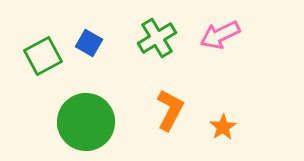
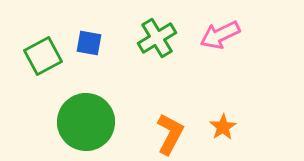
blue square: rotated 20 degrees counterclockwise
orange L-shape: moved 24 px down
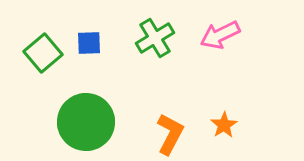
green cross: moved 2 px left
blue square: rotated 12 degrees counterclockwise
green square: moved 3 px up; rotated 12 degrees counterclockwise
orange star: moved 1 px right, 2 px up
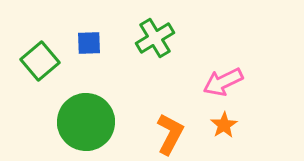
pink arrow: moved 3 px right, 47 px down
green square: moved 3 px left, 8 px down
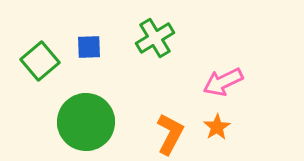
blue square: moved 4 px down
orange star: moved 7 px left, 2 px down
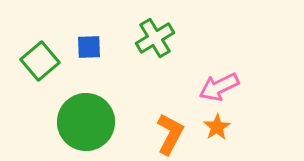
pink arrow: moved 4 px left, 5 px down
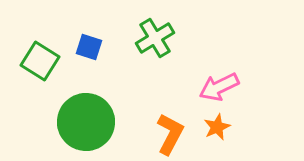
blue square: rotated 20 degrees clockwise
green square: rotated 18 degrees counterclockwise
orange star: rotated 8 degrees clockwise
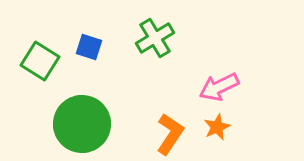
green circle: moved 4 px left, 2 px down
orange L-shape: rotated 6 degrees clockwise
